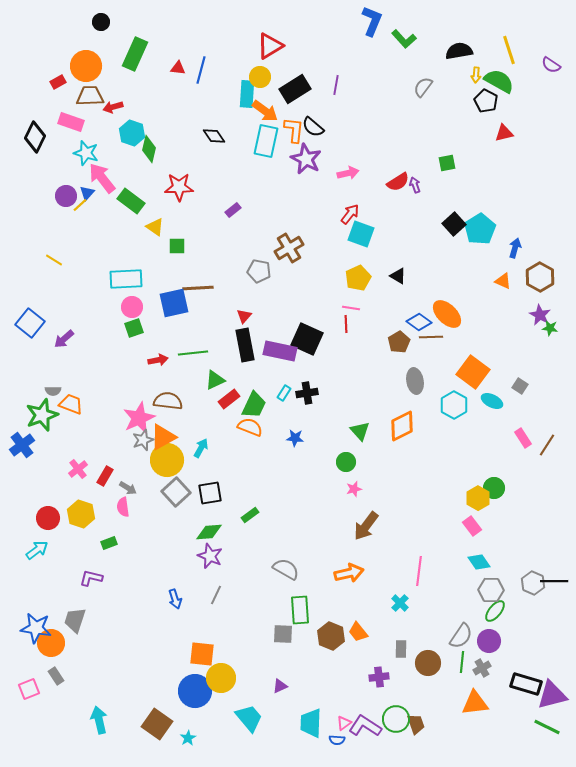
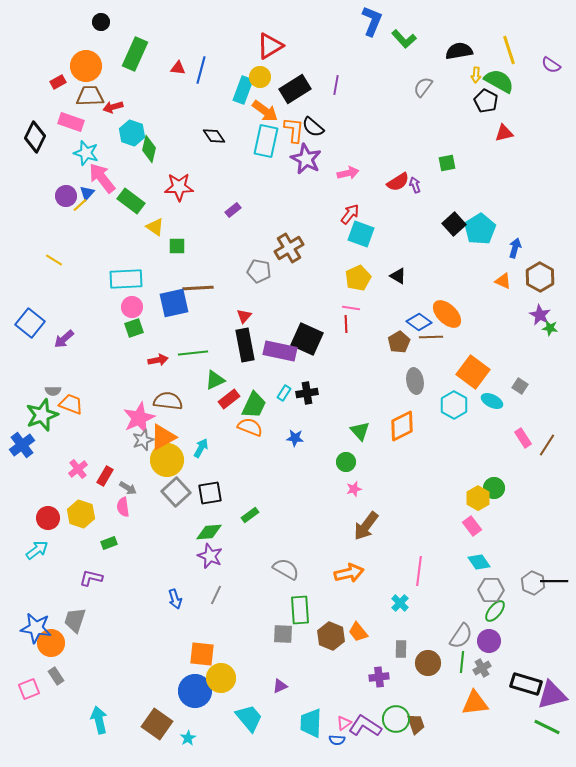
cyan rectangle at (247, 94): moved 4 px left, 4 px up; rotated 16 degrees clockwise
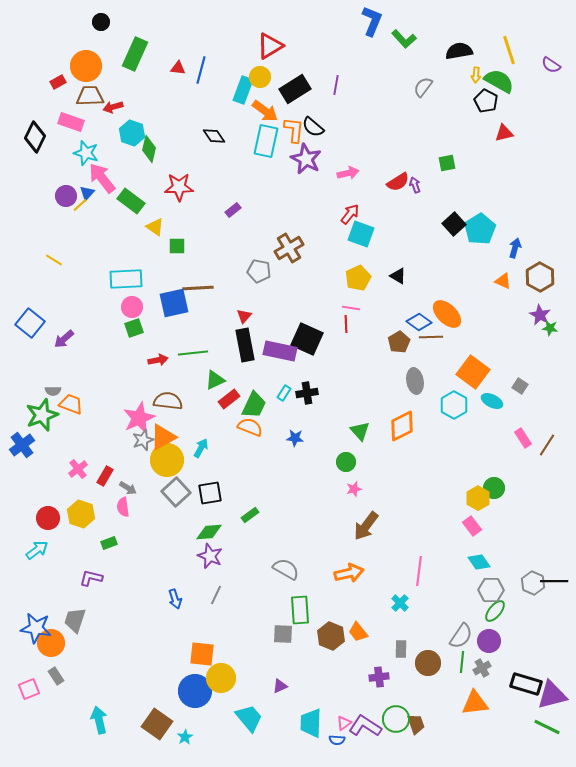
cyan star at (188, 738): moved 3 px left, 1 px up
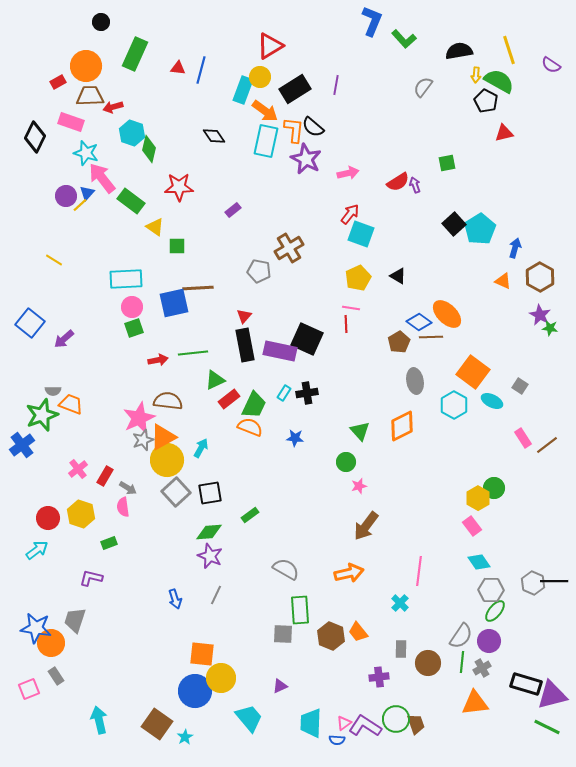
brown line at (547, 445): rotated 20 degrees clockwise
pink star at (354, 489): moved 5 px right, 3 px up
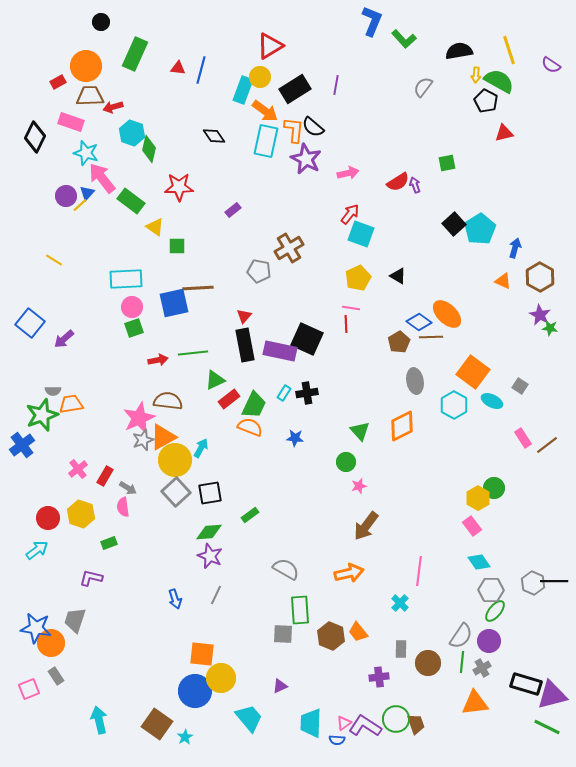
orange trapezoid at (71, 404): rotated 30 degrees counterclockwise
yellow circle at (167, 460): moved 8 px right
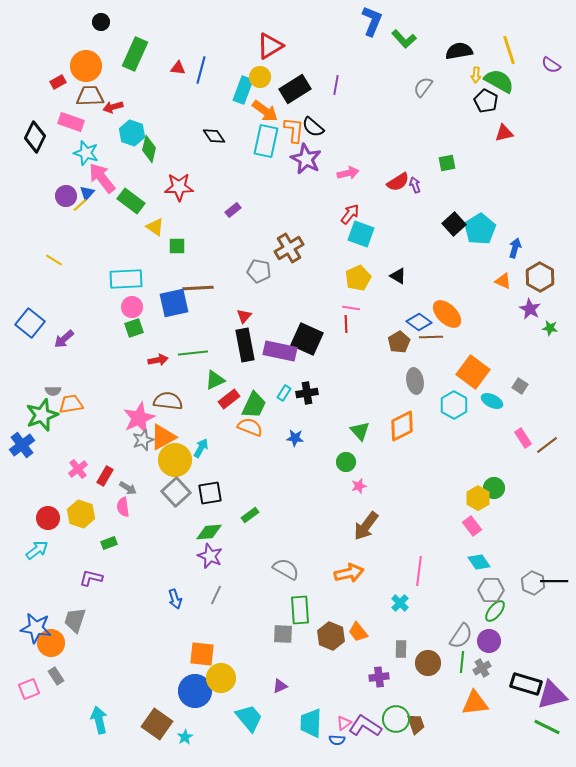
purple star at (540, 315): moved 10 px left, 6 px up
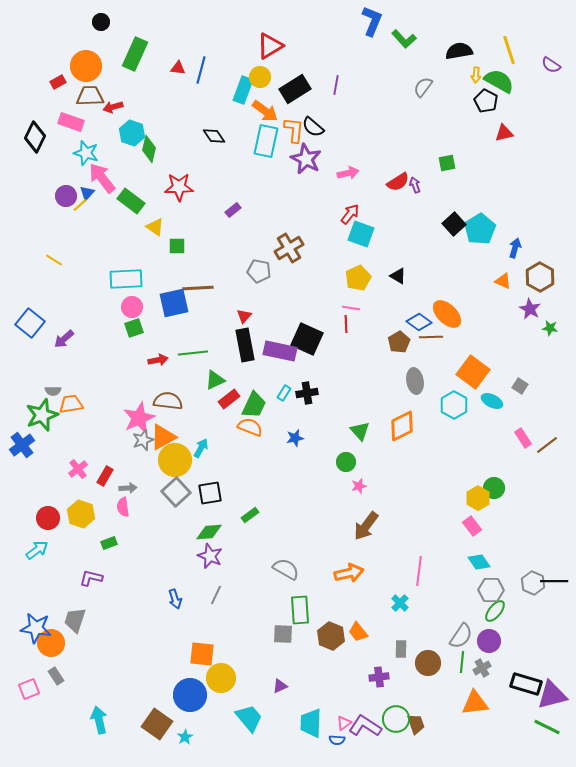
blue star at (295, 438): rotated 18 degrees counterclockwise
gray arrow at (128, 488): rotated 36 degrees counterclockwise
blue circle at (195, 691): moved 5 px left, 4 px down
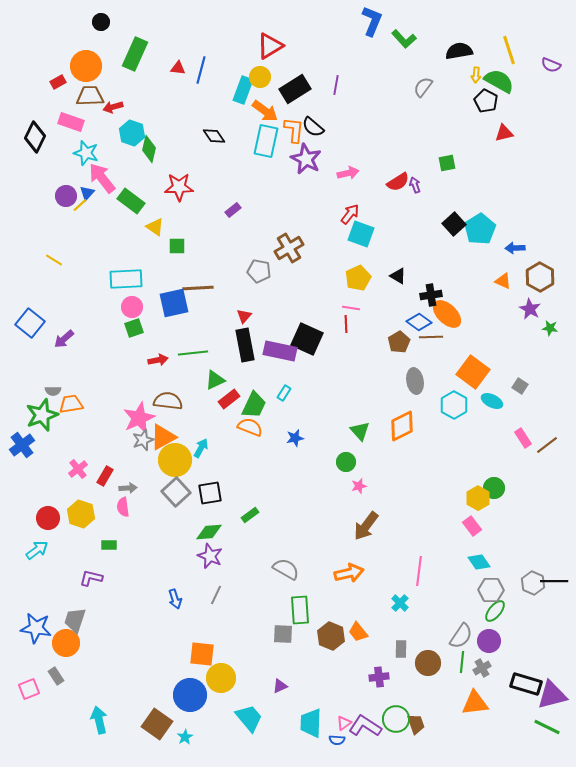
purple semicircle at (551, 65): rotated 12 degrees counterclockwise
blue arrow at (515, 248): rotated 108 degrees counterclockwise
black cross at (307, 393): moved 124 px right, 98 px up
green rectangle at (109, 543): moved 2 px down; rotated 21 degrees clockwise
orange circle at (51, 643): moved 15 px right
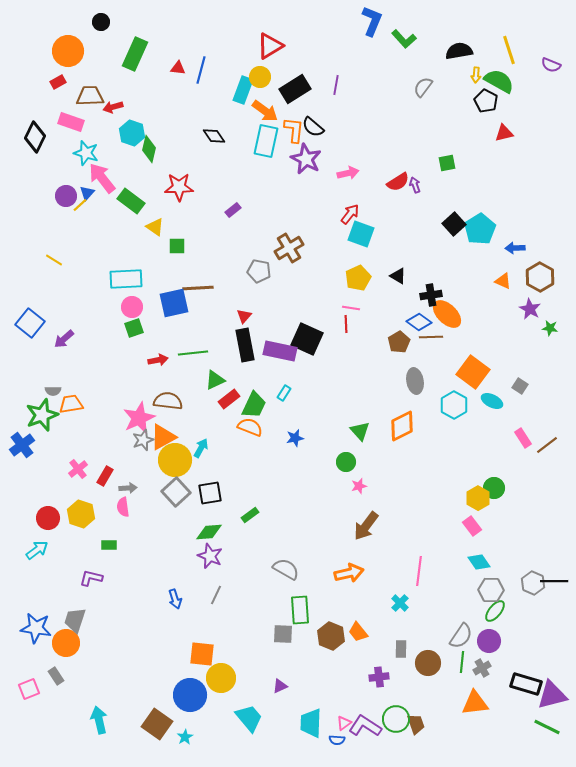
orange circle at (86, 66): moved 18 px left, 15 px up
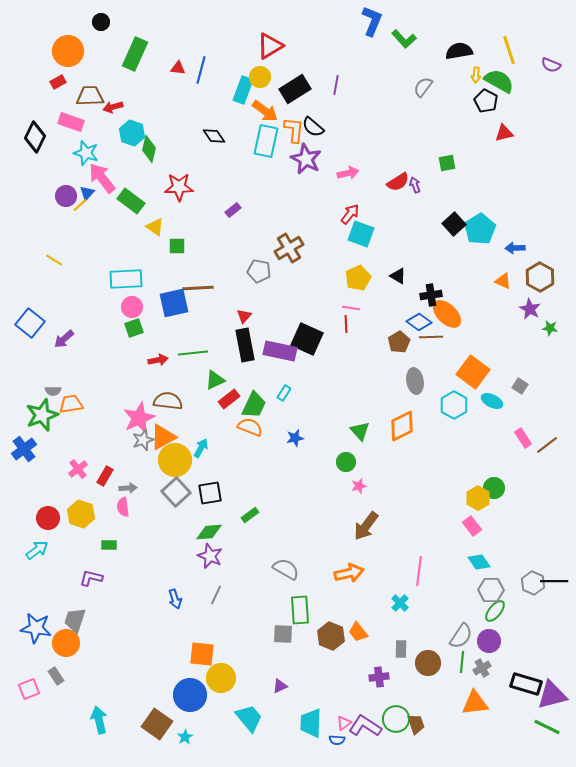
blue cross at (22, 445): moved 2 px right, 4 px down
